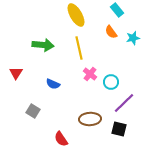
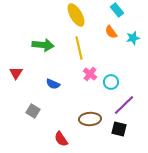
purple line: moved 2 px down
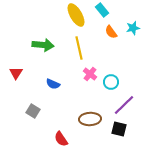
cyan rectangle: moved 15 px left
cyan star: moved 10 px up
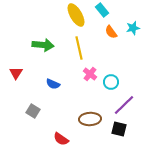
red semicircle: rotated 21 degrees counterclockwise
